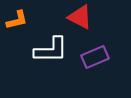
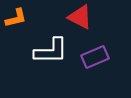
orange L-shape: moved 1 px left, 2 px up
white L-shape: moved 1 px down
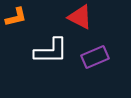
orange L-shape: moved 1 px up
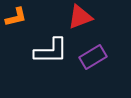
red triangle: rotated 48 degrees counterclockwise
purple rectangle: moved 2 px left; rotated 8 degrees counterclockwise
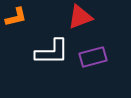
white L-shape: moved 1 px right, 1 px down
purple rectangle: rotated 16 degrees clockwise
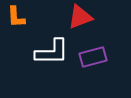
orange L-shape: rotated 100 degrees clockwise
